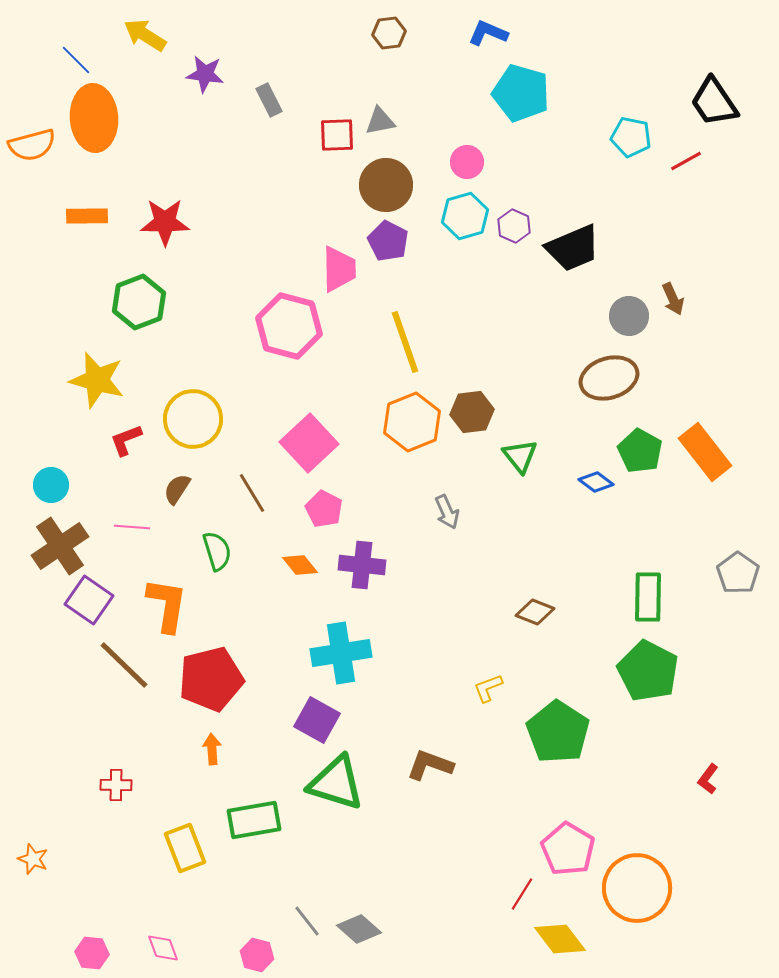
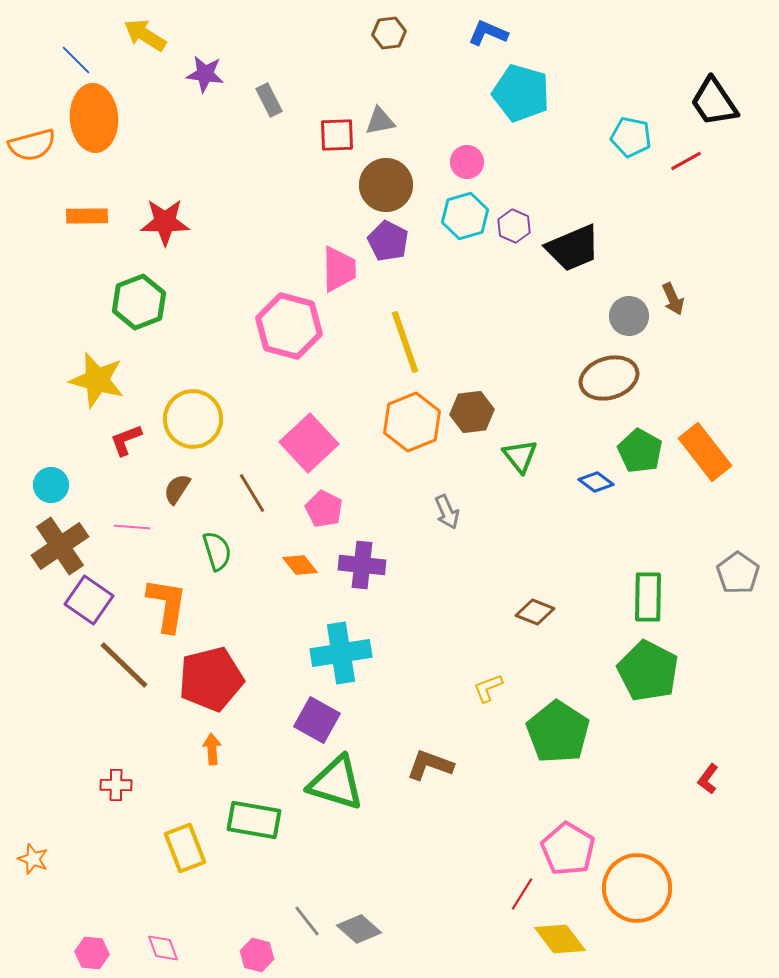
green rectangle at (254, 820): rotated 20 degrees clockwise
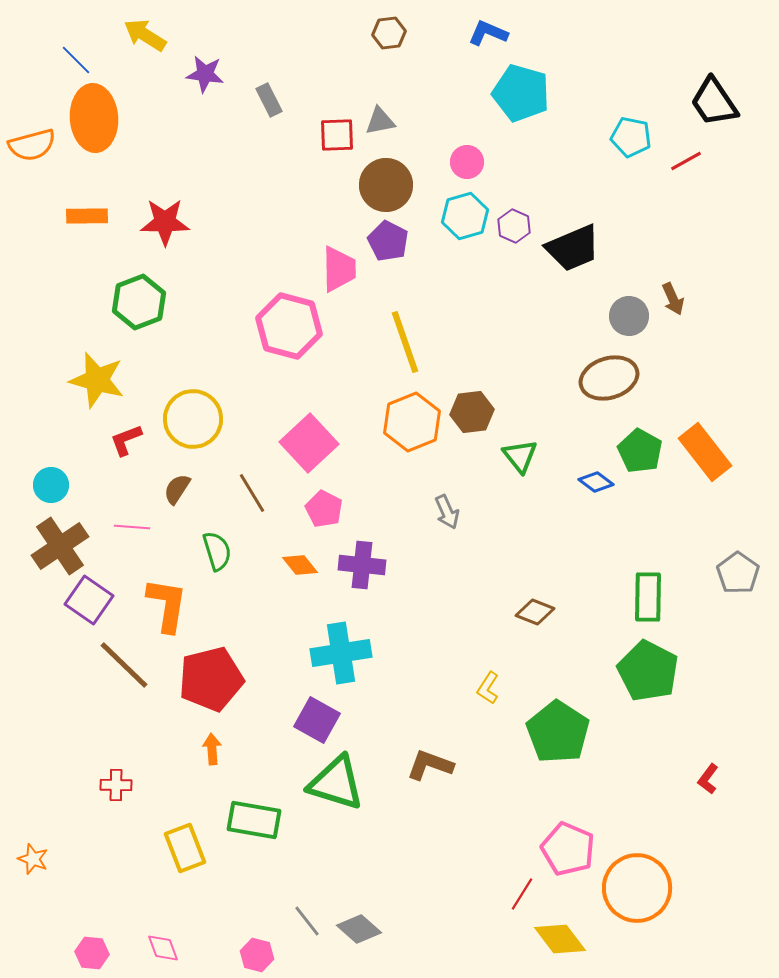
yellow L-shape at (488, 688): rotated 36 degrees counterclockwise
pink pentagon at (568, 849): rotated 8 degrees counterclockwise
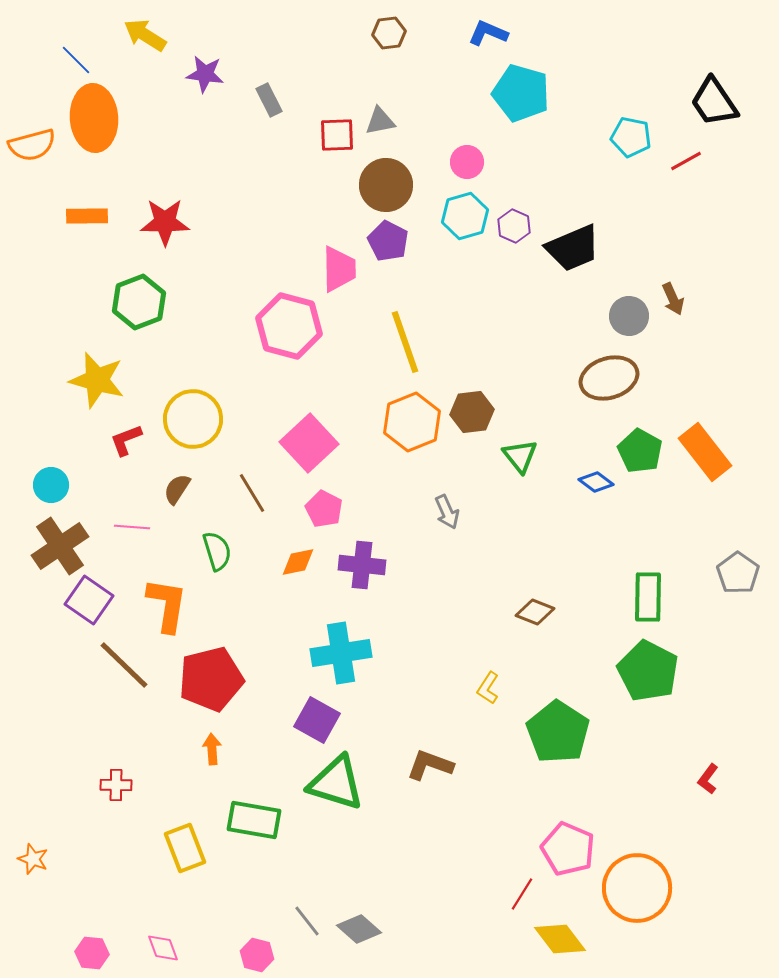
orange diamond at (300, 565): moved 2 px left, 3 px up; rotated 63 degrees counterclockwise
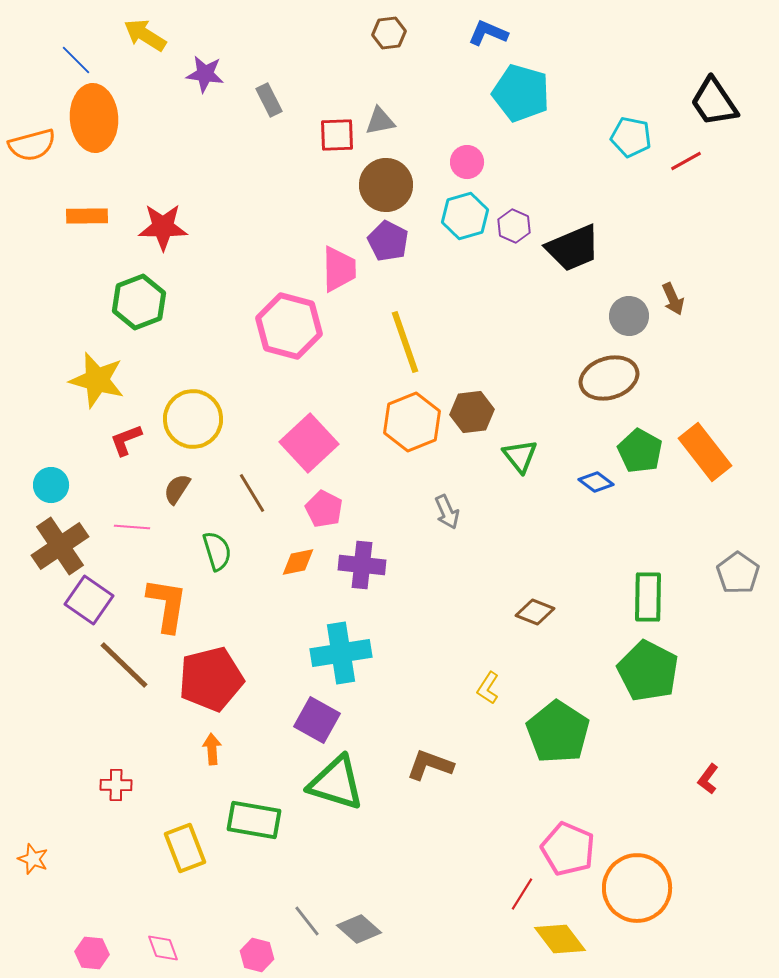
red star at (165, 222): moved 2 px left, 5 px down
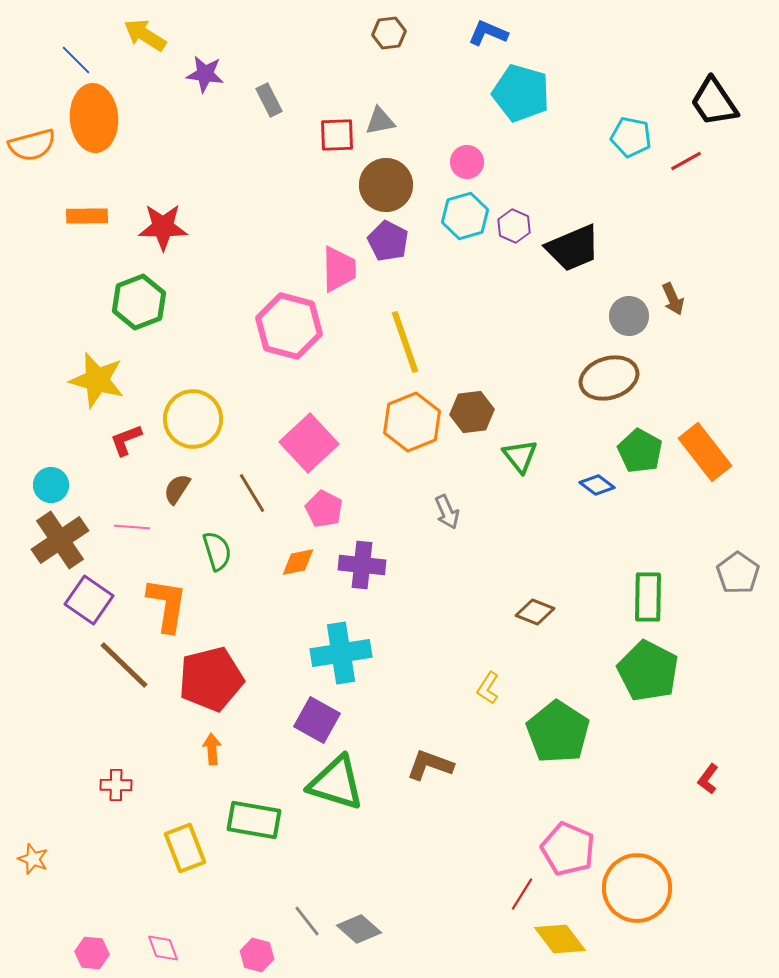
blue diamond at (596, 482): moved 1 px right, 3 px down
brown cross at (60, 546): moved 6 px up
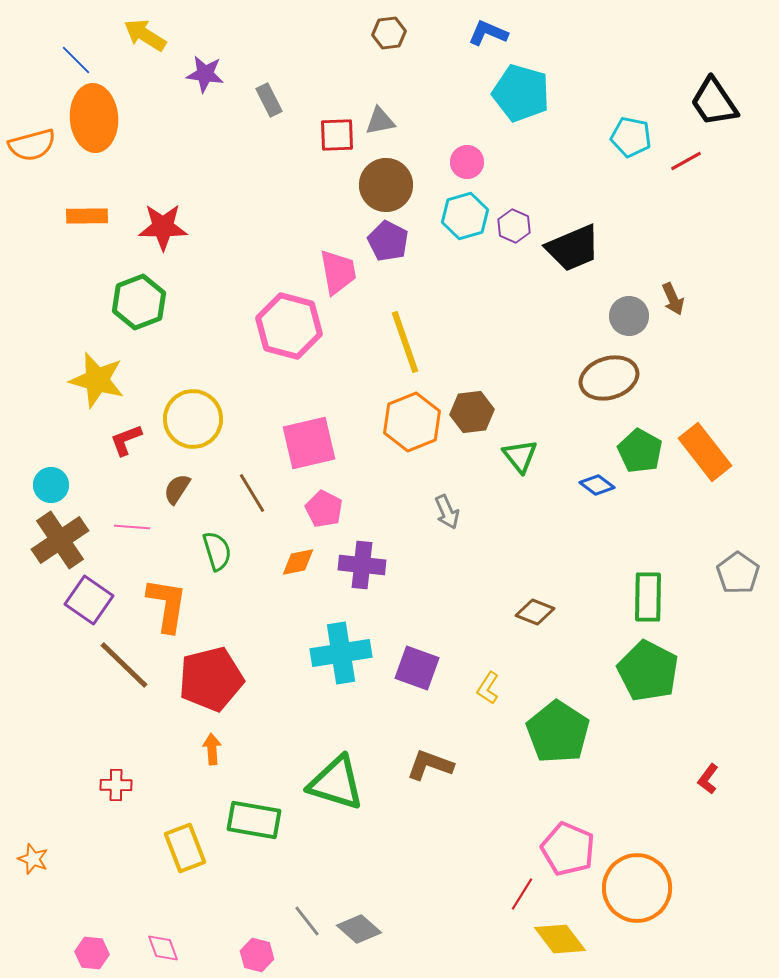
pink trapezoid at (339, 269): moved 1 px left, 3 px down; rotated 9 degrees counterclockwise
pink square at (309, 443): rotated 30 degrees clockwise
purple square at (317, 720): moved 100 px right, 52 px up; rotated 9 degrees counterclockwise
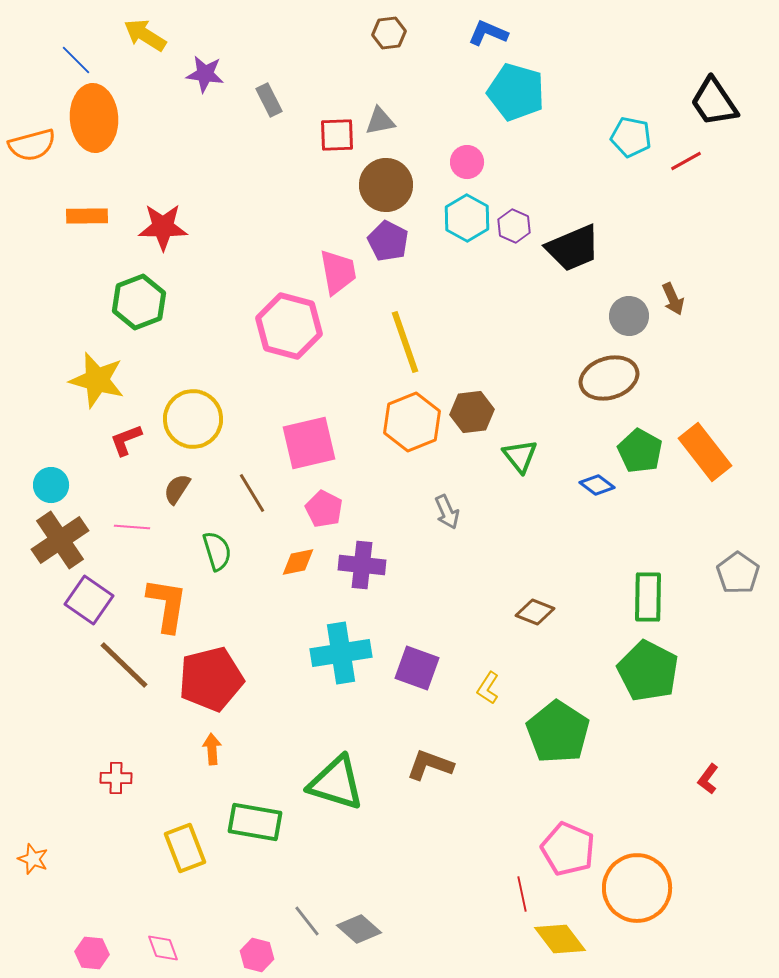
cyan pentagon at (521, 93): moved 5 px left, 1 px up
cyan hexagon at (465, 216): moved 2 px right, 2 px down; rotated 15 degrees counterclockwise
red cross at (116, 785): moved 7 px up
green rectangle at (254, 820): moved 1 px right, 2 px down
red line at (522, 894): rotated 44 degrees counterclockwise
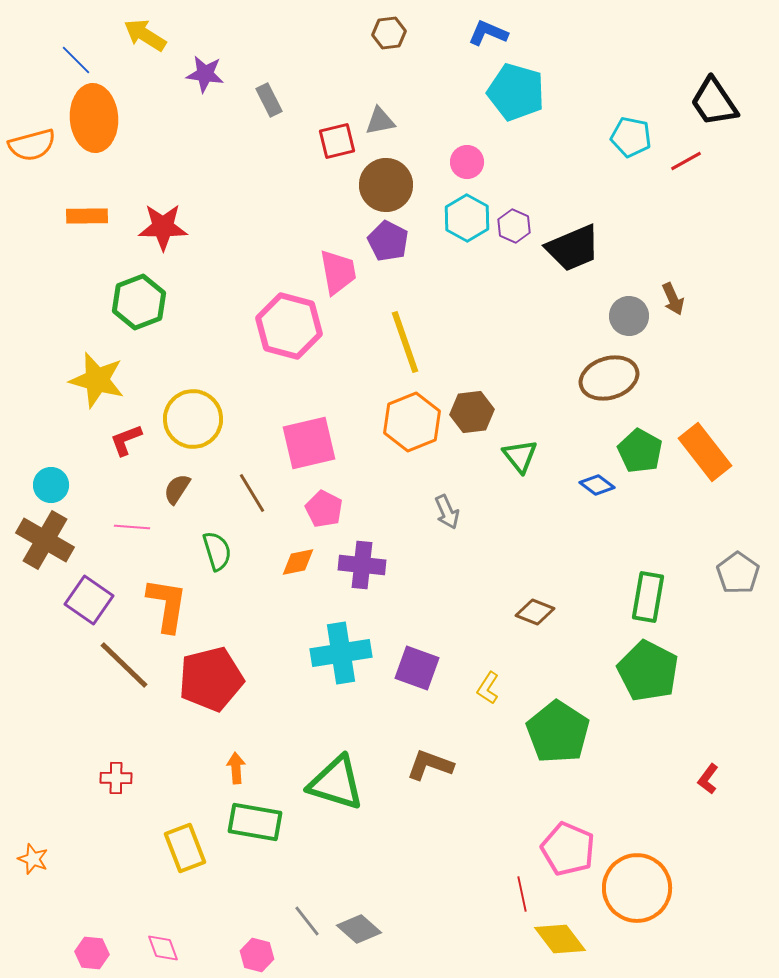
red square at (337, 135): moved 6 px down; rotated 12 degrees counterclockwise
brown cross at (60, 540): moved 15 px left; rotated 26 degrees counterclockwise
green rectangle at (648, 597): rotated 9 degrees clockwise
orange arrow at (212, 749): moved 24 px right, 19 px down
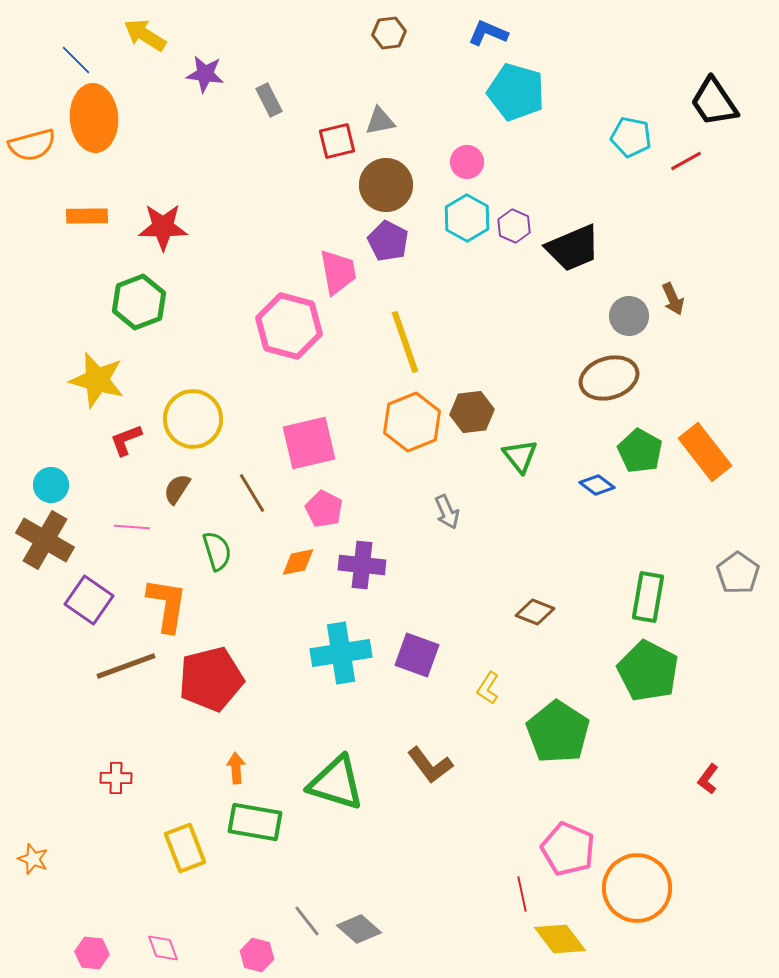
brown line at (124, 665): moved 2 px right, 1 px down; rotated 64 degrees counterclockwise
purple square at (417, 668): moved 13 px up
brown L-shape at (430, 765): rotated 147 degrees counterclockwise
